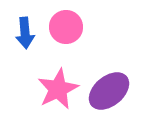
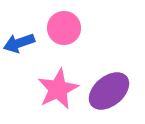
pink circle: moved 2 px left, 1 px down
blue arrow: moved 6 px left, 10 px down; rotated 76 degrees clockwise
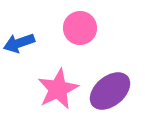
pink circle: moved 16 px right
purple ellipse: moved 1 px right
